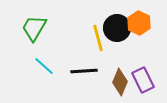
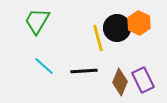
green trapezoid: moved 3 px right, 7 px up
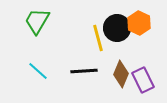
cyan line: moved 6 px left, 5 px down
brown diamond: moved 1 px right, 8 px up
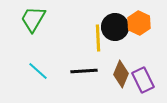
green trapezoid: moved 4 px left, 2 px up
black circle: moved 2 px left, 1 px up
yellow line: rotated 12 degrees clockwise
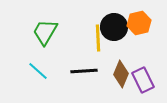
green trapezoid: moved 12 px right, 13 px down
orange hexagon: rotated 20 degrees clockwise
black circle: moved 1 px left
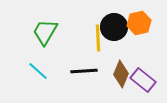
purple rectangle: rotated 25 degrees counterclockwise
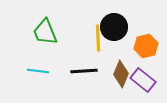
orange hexagon: moved 7 px right, 23 px down
green trapezoid: rotated 52 degrees counterclockwise
cyan line: rotated 35 degrees counterclockwise
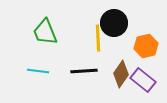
black circle: moved 4 px up
brown diamond: rotated 12 degrees clockwise
